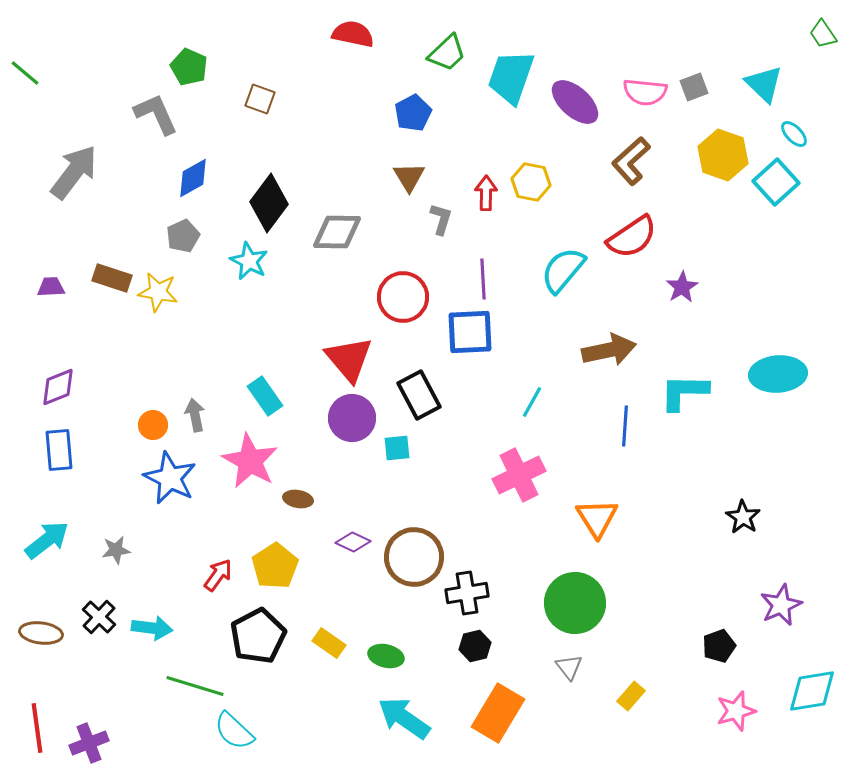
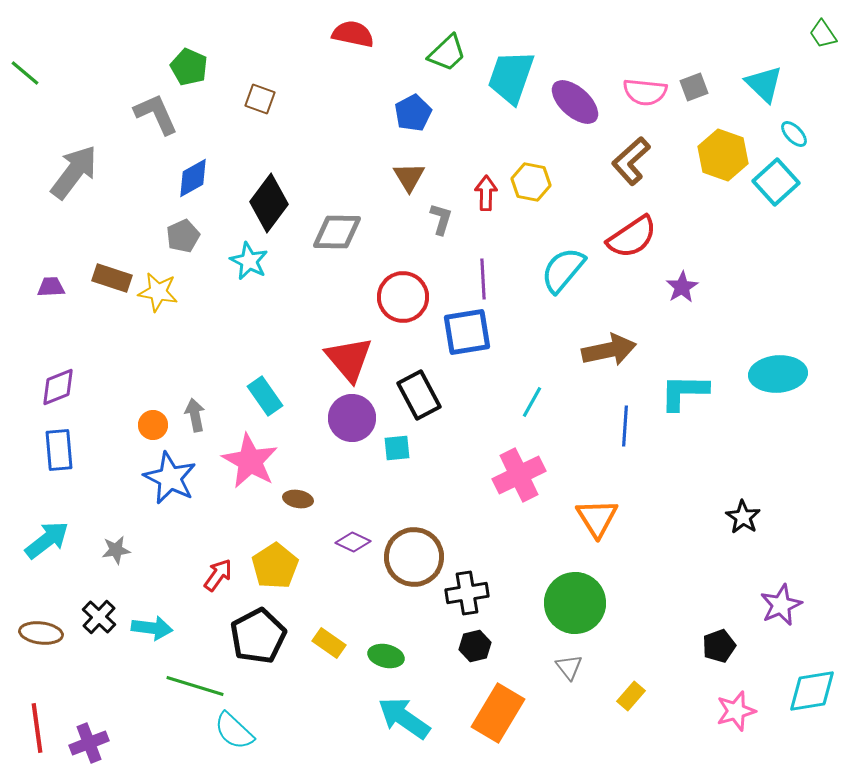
blue square at (470, 332): moved 3 px left; rotated 6 degrees counterclockwise
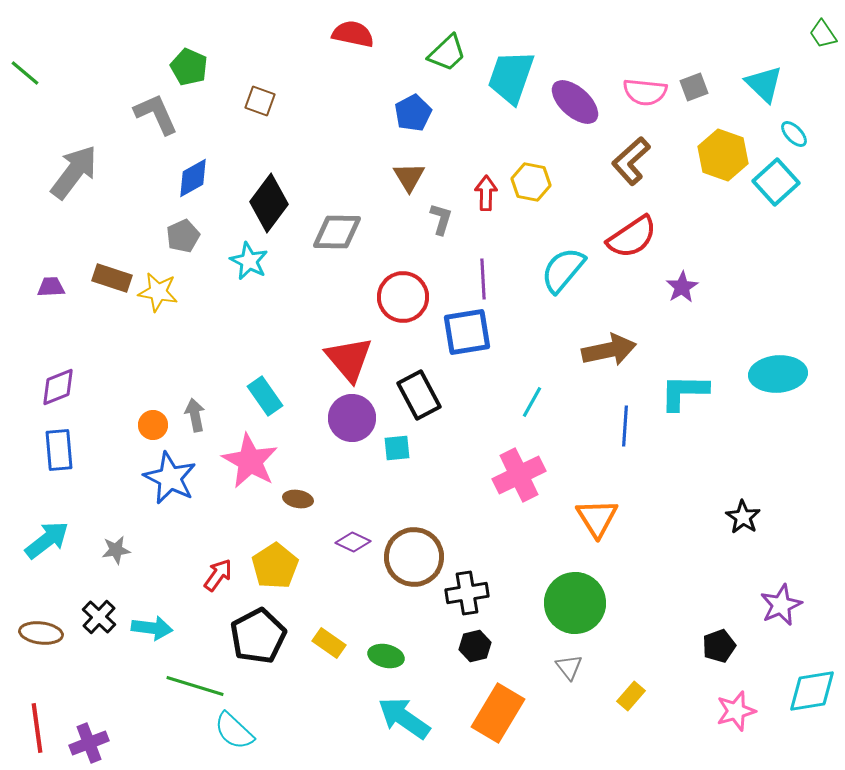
brown square at (260, 99): moved 2 px down
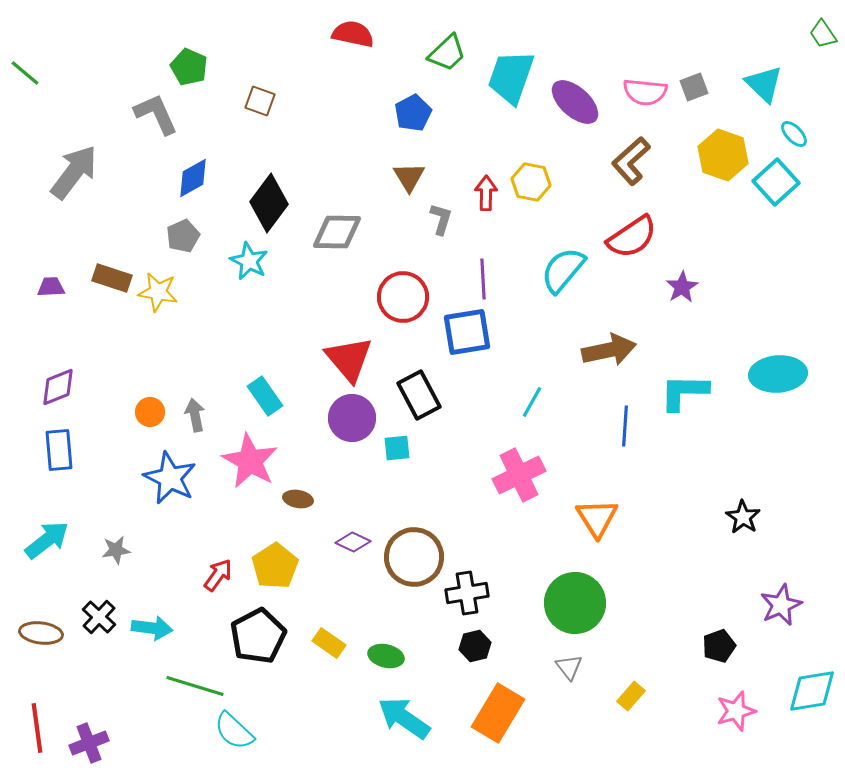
orange circle at (153, 425): moved 3 px left, 13 px up
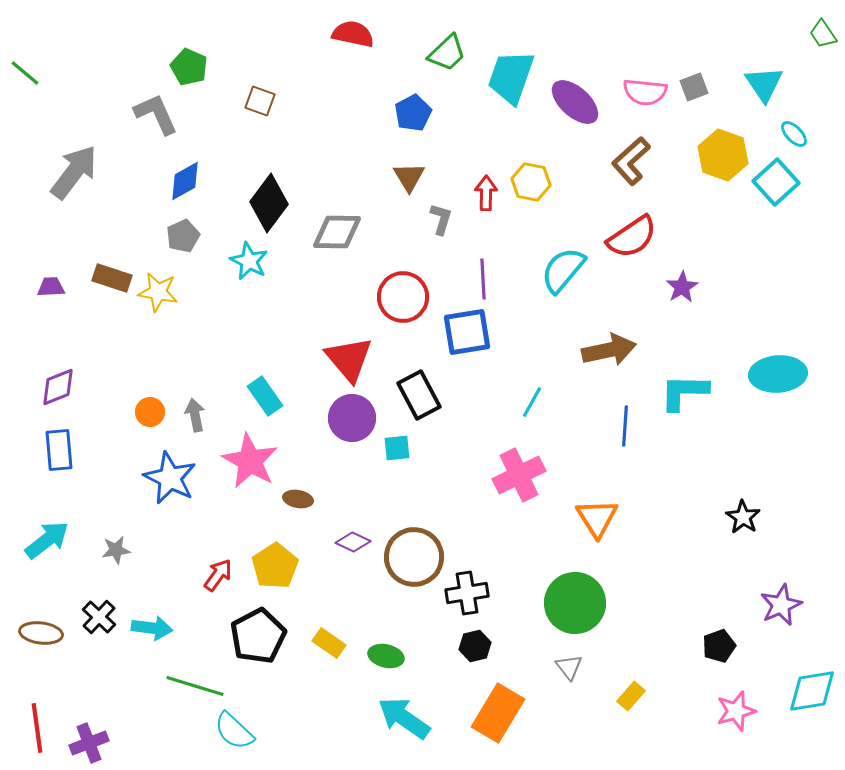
cyan triangle at (764, 84): rotated 12 degrees clockwise
blue diamond at (193, 178): moved 8 px left, 3 px down
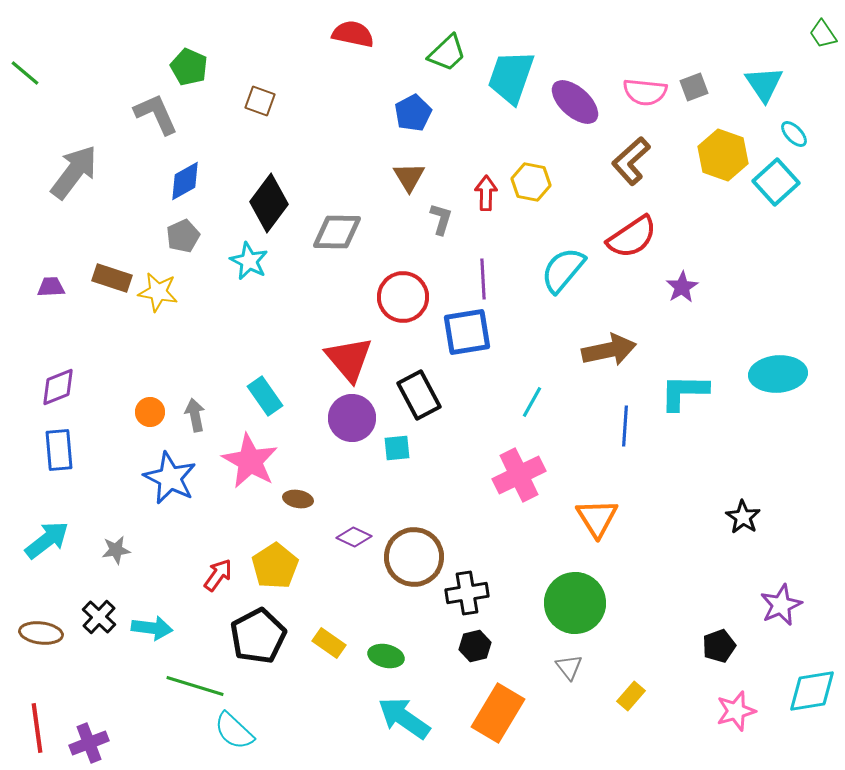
purple diamond at (353, 542): moved 1 px right, 5 px up
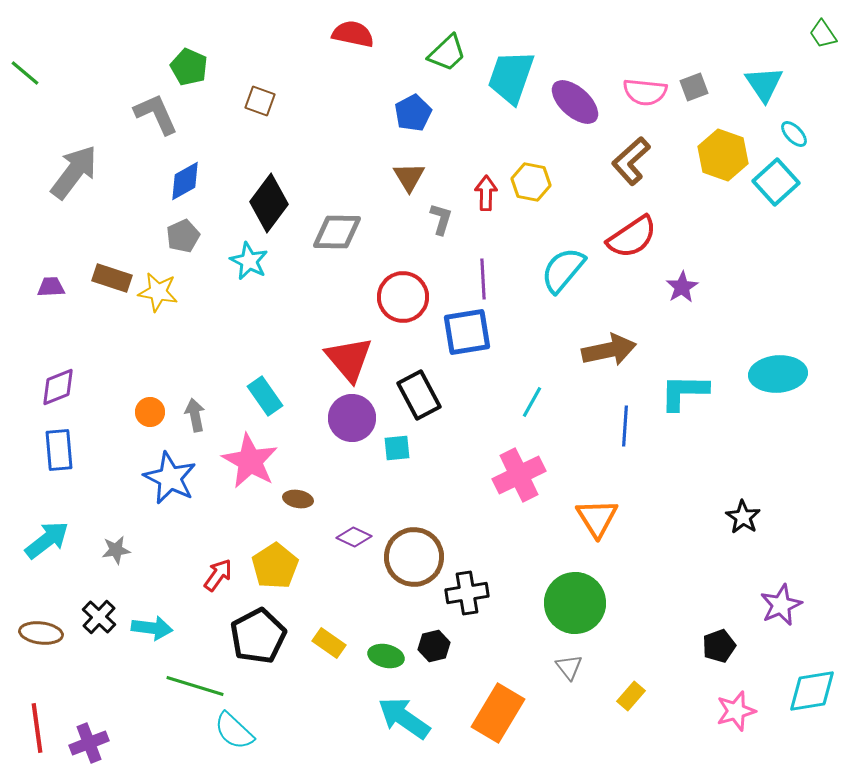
black hexagon at (475, 646): moved 41 px left
